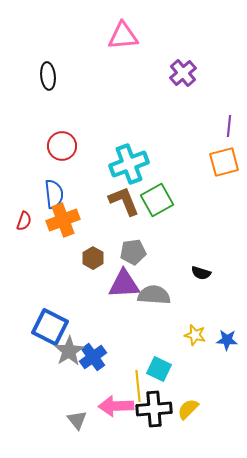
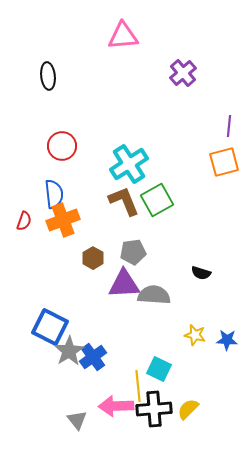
cyan cross: rotated 12 degrees counterclockwise
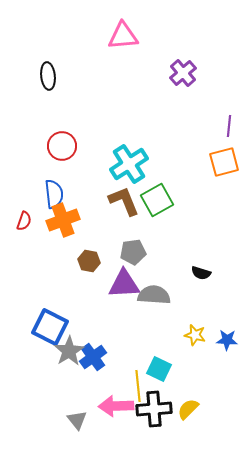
brown hexagon: moved 4 px left, 3 px down; rotated 20 degrees counterclockwise
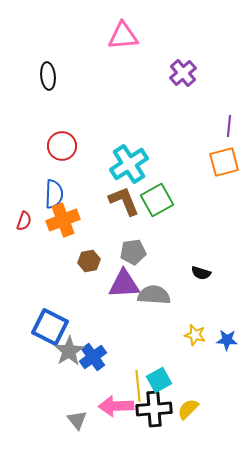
blue semicircle: rotated 8 degrees clockwise
brown hexagon: rotated 20 degrees counterclockwise
cyan square: moved 11 px down; rotated 35 degrees clockwise
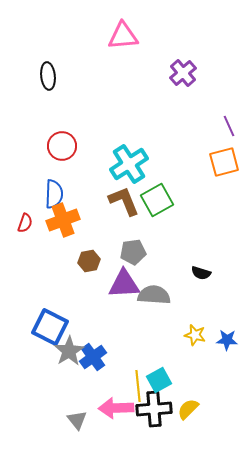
purple line: rotated 30 degrees counterclockwise
red semicircle: moved 1 px right, 2 px down
pink arrow: moved 2 px down
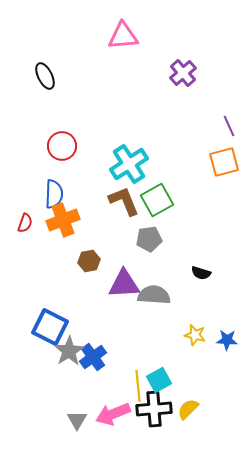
black ellipse: moved 3 px left; rotated 20 degrees counterclockwise
gray pentagon: moved 16 px right, 13 px up
pink arrow: moved 3 px left, 6 px down; rotated 20 degrees counterclockwise
gray triangle: rotated 10 degrees clockwise
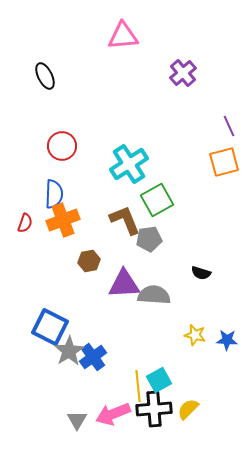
brown L-shape: moved 1 px right, 19 px down
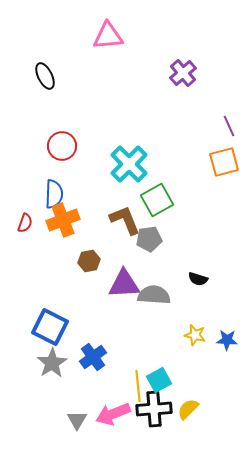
pink triangle: moved 15 px left
cyan cross: rotated 12 degrees counterclockwise
black semicircle: moved 3 px left, 6 px down
gray star: moved 17 px left, 12 px down
